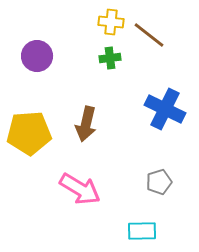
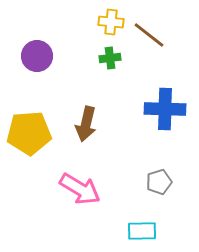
blue cross: rotated 24 degrees counterclockwise
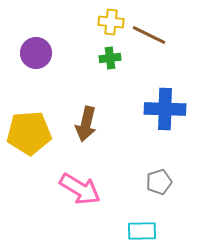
brown line: rotated 12 degrees counterclockwise
purple circle: moved 1 px left, 3 px up
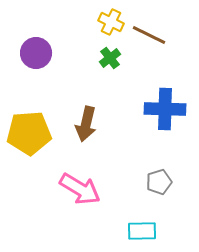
yellow cross: rotated 20 degrees clockwise
green cross: rotated 30 degrees counterclockwise
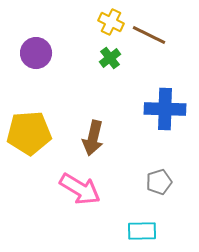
brown arrow: moved 7 px right, 14 px down
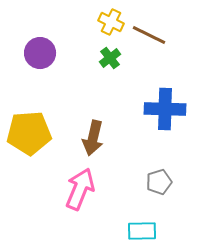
purple circle: moved 4 px right
pink arrow: rotated 99 degrees counterclockwise
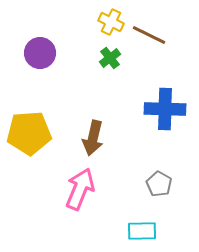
gray pentagon: moved 2 px down; rotated 25 degrees counterclockwise
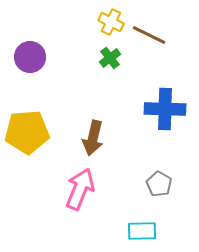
purple circle: moved 10 px left, 4 px down
yellow pentagon: moved 2 px left, 1 px up
